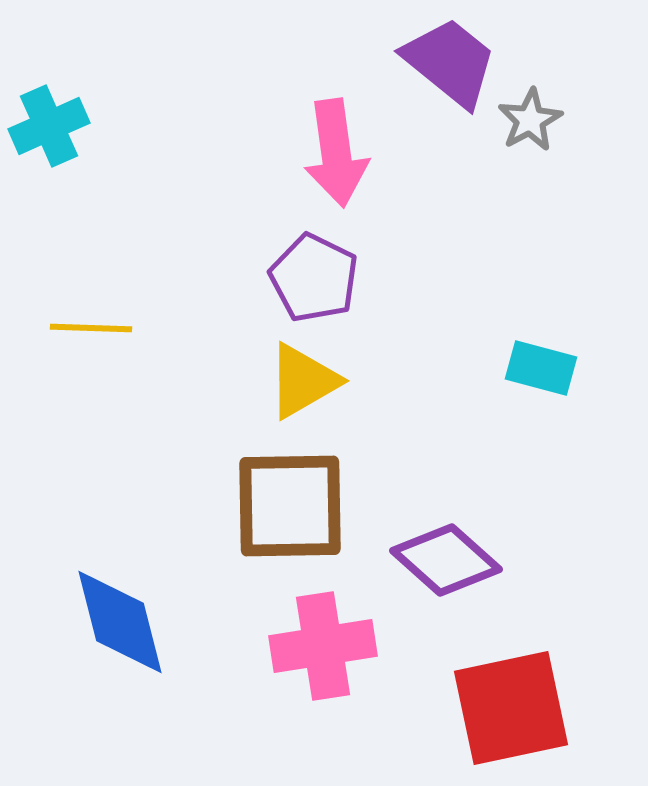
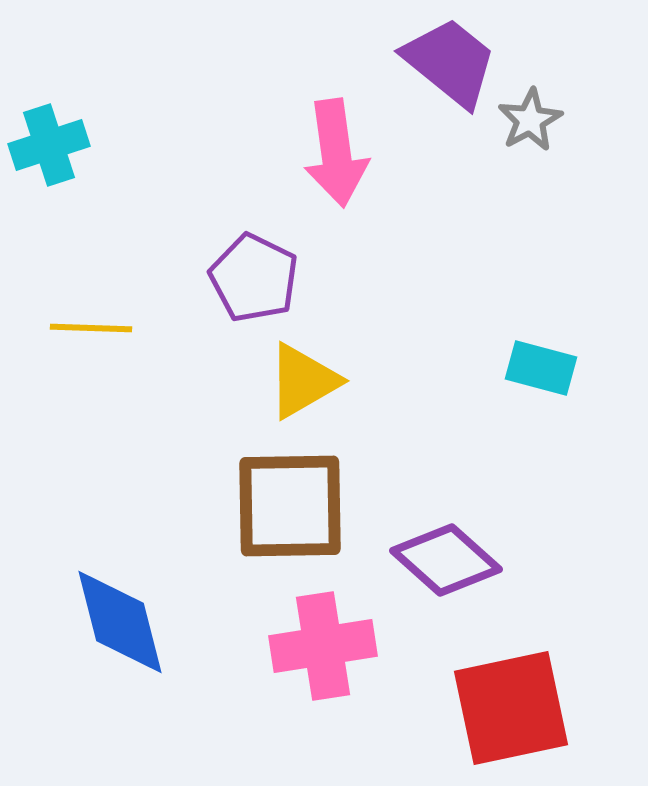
cyan cross: moved 19 px down; rotated 6 degrees clockwise
purple pentagon: moved 60 px left
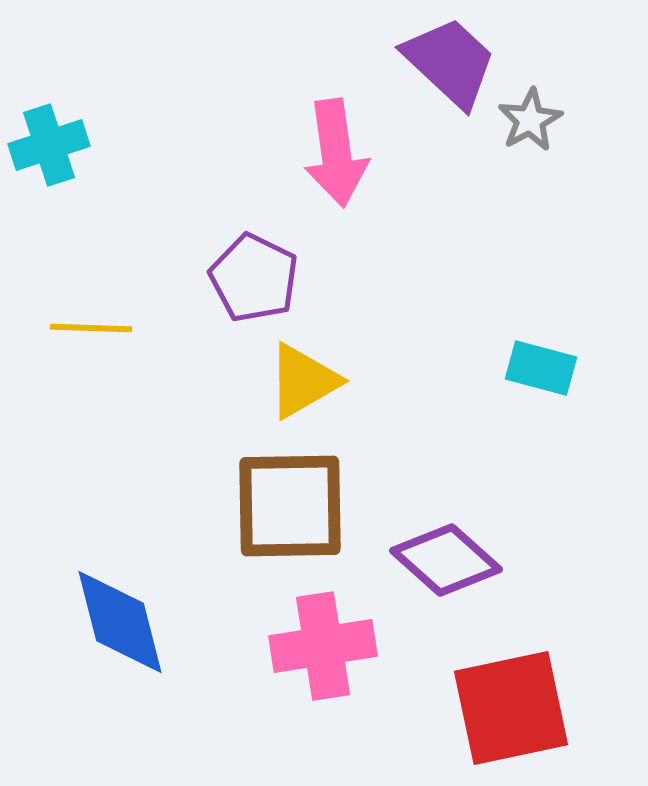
purple trapezoid: rotated 4 degrees clockwise
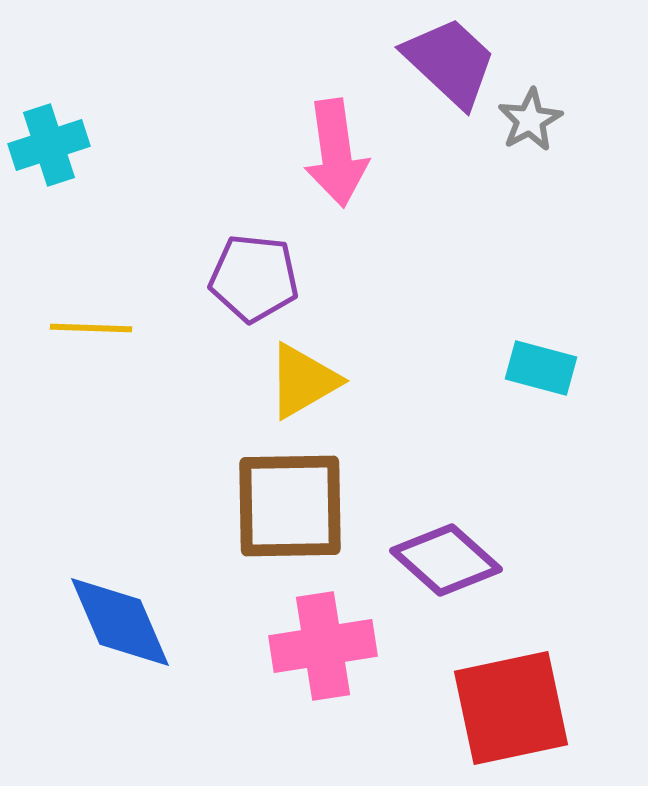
purple pentagon: rotated 20 degrees counterclockwise
blue diamond: rotated 9 degrees counterclockwise
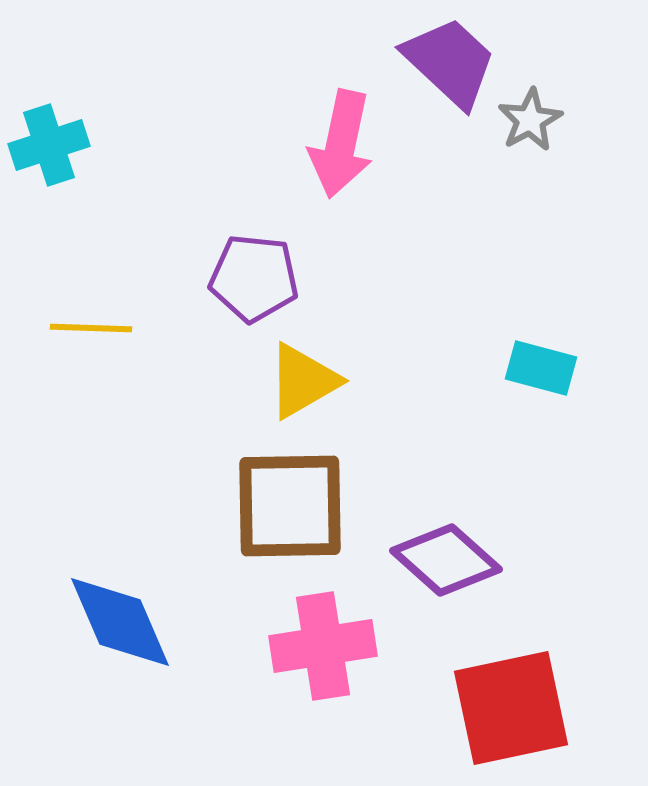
pink arrow: moved 5 px right, 9 px up; rotated 20 degrees clockwise
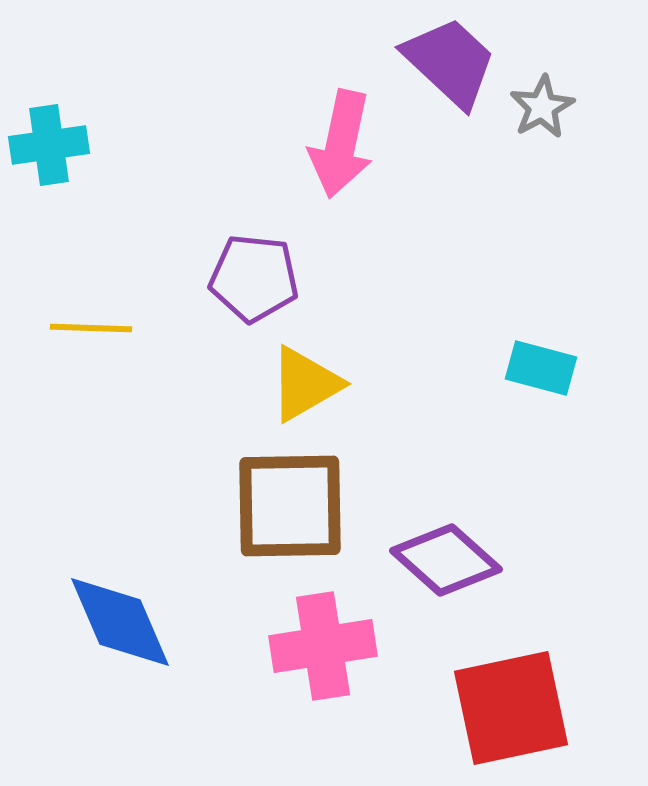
gray star: moved 12 px right, 13 px up
cyan cross: rotated 10 degrees clockwise
yellow triangle: moved 2 px right, 3 px down
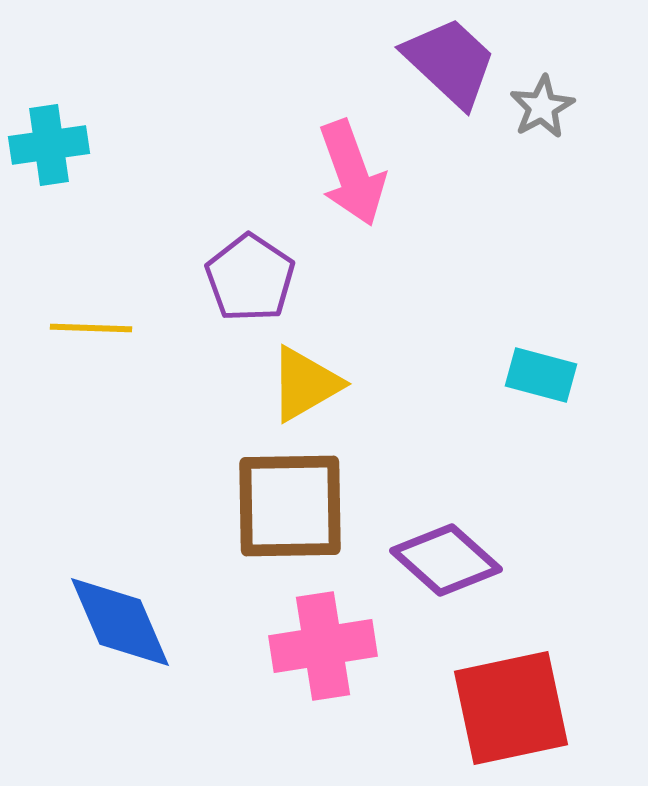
pink arrow: moved 11 px right, 29 px down; rotated 32 degrees counterclockwise
purple pentagon: moved 4 px left; rotated 28 degrees clockwise
cyan rectangle: moved 7 px down
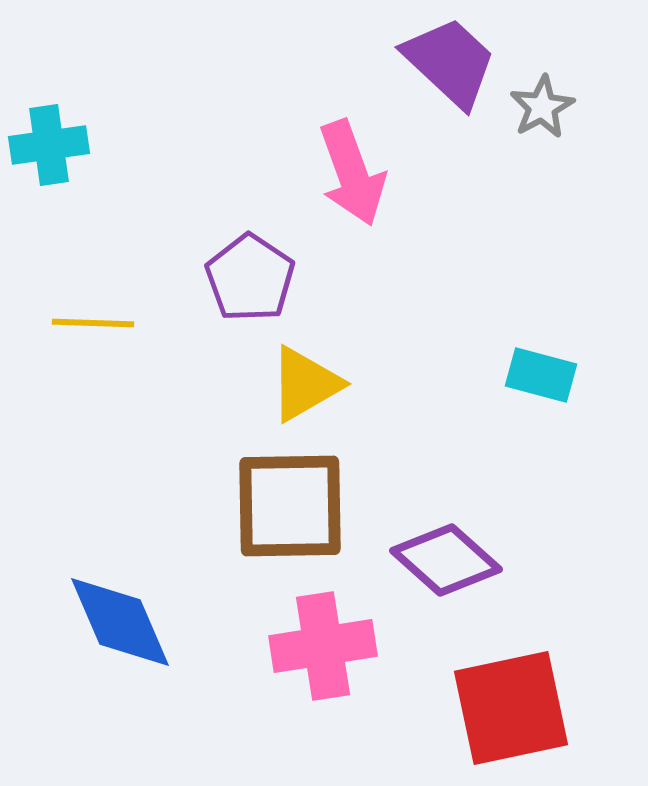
yellow line: moved 2 px right, 5 px up
